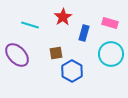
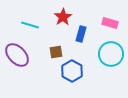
blue rectangle: moved 3 px left, 1 px down
brown square: moved 1 px up
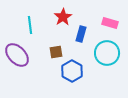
cyan line: rotated 66 degrees clockwise
cyan circle: moved 4 px left, 1 px up
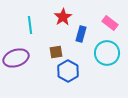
pink rectangle: rotated 21 degrees clockwise
purple ellipse: moved 1 px left, 3 px down; rotated 65 degrees counterclockwise
blue hexagon: moved 4 px left
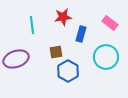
red star: rotated 24 degrees clockwise
cyan line: moved 2 px right
cyan circle: moved 1 px left, 4 px down
purple ellipse: moved 1 px down
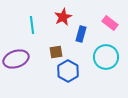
red star: rotated 18 degrees counterclockwise
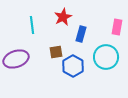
pink rectangle: moved 7 px right, 4 px down; rotated 63 degrees clockwise
blue hexagon: moved 5 px right, 5 px up
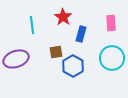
red star: rotated 12 degrees counterclockwise
pink rectangle: moved 6 px left, 4 px up; rotated 14 degrees counterclockwise
cyan circle: moved 6 px right, 1 px down
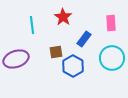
blue rectangle: moved 3 px right, 5 px down; rotated 21 degrees clockwise
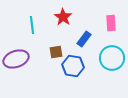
blue hexagon: rotated 20 degrees counterclockwise
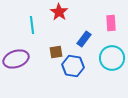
red star: moved 4 px left, 5 px up
